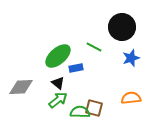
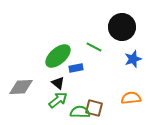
blue star: moved 2 px right, 1 px down
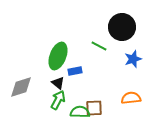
green line: moved 5 px right, 1 px up
green ellipse: rotated 28 degrees counterclockwise
blue rectangle: moved 1 px left, 3 px down
gray diamond: rotated 15 degrees counterclockwise
green arrow: rotated 24 degrees counterclockwise
brown square: rotated 18 degrees counterclockwise
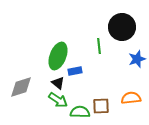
green line: rotated 56 degrees clockwise
blue star: moved 4 px right
green arrow: rotated 96 degrees clockwise
brown square: moved 7 px right, 2 px up
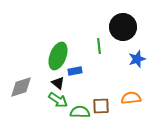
black circle: moved 1 px right
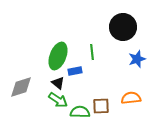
green line: moved 7 px left, 6 px down
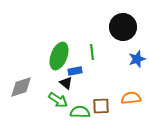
green ellipse: moved 1 px right
black triangle: moved 8 px right
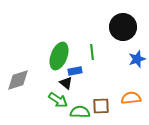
gray diamond: moved 3 px left, 7 px up
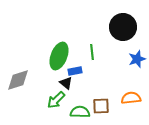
green arrow: moved 2 px left; rotated 102 degrees clockwise
